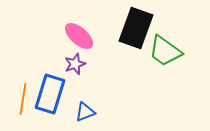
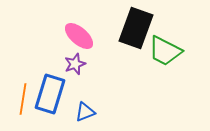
green trapezoid: rotated 9 degrees counterclockwise
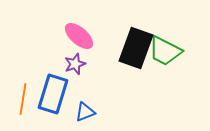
black rectangle: moved 20 px down
blue rectangle: moved 3 px right
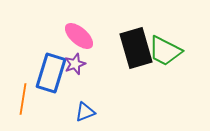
black rectangle: rotated 36 degrees counterclockwise
blue rectangle: moved 2 px left, 21 px up
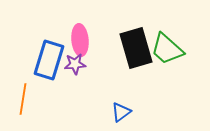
pink ellipse: moved 1 px right, 4 px down; rotated 44 degrees clockwise
green trapezoid: moved 2 px right, 2 px up; rotated 15 degrees clockwise
purple star: rotated 15 degrees clockwise
blue rectangle: moved 2 px left, 13 px up
blue triangle: moved 36 px right; rotated 15 degrees counterclockwise
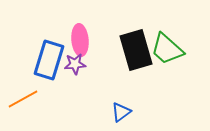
black rectangle: moved 2 px down
orange line: rotated 52 degrees clockwise
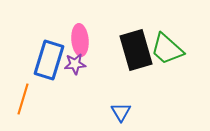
orange line: rotated 44 degrees counterclockwise
blue triangle: rotated 25 degrees counterclockwise
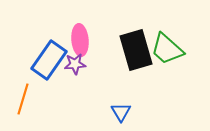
blue rectangle: rotated 18 degrees clockwise
